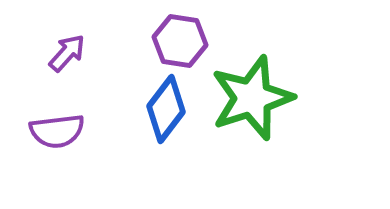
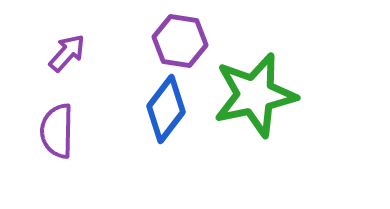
green star: moved 3 px right, 3 px up; rotated 6 degrees clockwise
purple semicircle: rotated 98 degrees clockwise
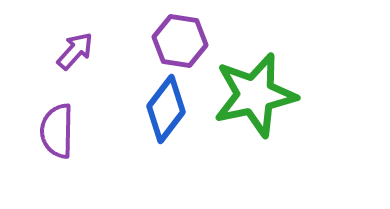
purple arrow: moved 8 px right, 2 px up
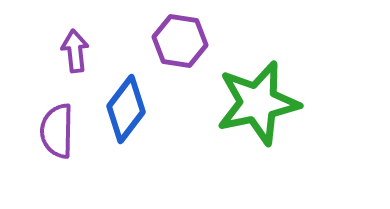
purple arrow: rotated 48 degrees counterclockwise
green star: moved 3 px right, 8 px down
blue diamond: moved 40 px left
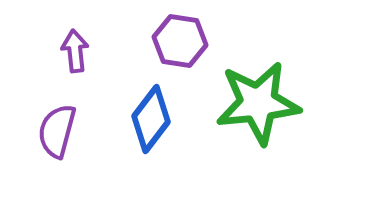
green star: rotated 6 degrees clockwise
blue diamond: moved 25 px right, 10 px down
purple semicircle: rotated 14 degrees clockwise
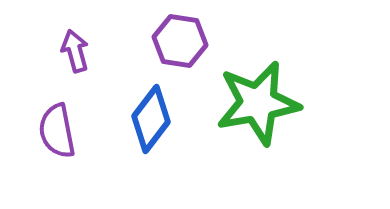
purple arrow: rotated 9 degrees counterclockwise
green star: rotated 4 degrees counterclockwise
purple semicircle: rotated 26 degrees counterclockwise
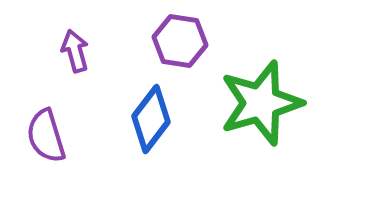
green star: moved 3 px right; rotated 6 degrees counterclockwise
purple semicircle: moved 11 px left, 5 px down; rotated 6 degrees counterclockwise
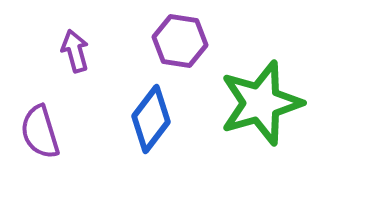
purple semicircle: moved 6 px left, 4 px up
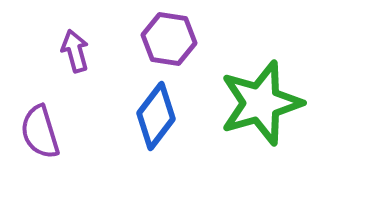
purple hexagon: moved 11 px left, 2 px up
blue diamond: moved 5 px right, 3 px up
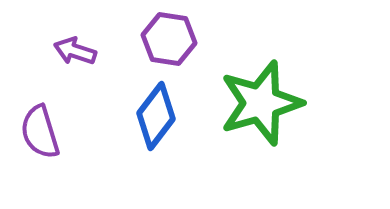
purple arrow: rotated 57 degrees counterclockwise
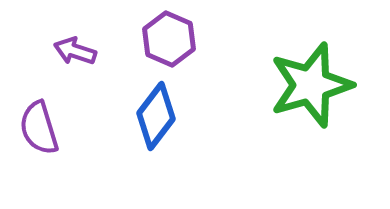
purple hexagon: rotated 14 degrees clockwise
green star: moved 50 px right, 18 px up
purple semicircle: moved 1 px left, 4 px up
